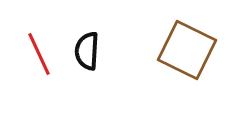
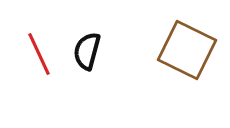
black semicircle: rotated 12 degrees clockwise
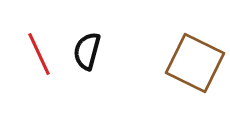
brown square: moved 8 px right, 13 px down
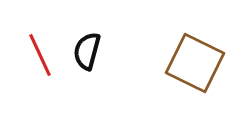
red line: moved 1 px right, 1 px down
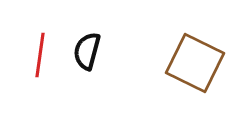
red line: rotated 33 degrees clockwise
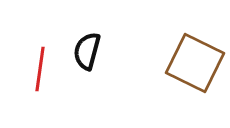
red line: moved 14 px down
